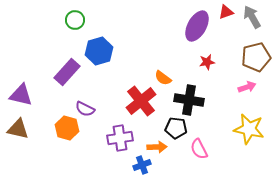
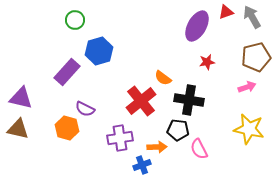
purple triangle: moved 3 px down
black pentagon: moved 2 px right, 2 px down
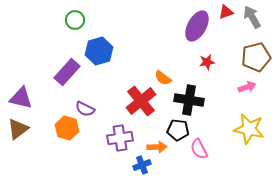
brown triangle: rotated 50 degrees counterclockwise
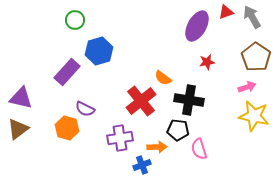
brown pentagon: rotated 24 degrees counterclockwise
yellow star: moved 5 px right, 13 px up
pink semicircle: rotated 10 degrees clockwise
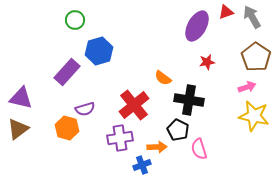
red cross: moved 7 px left, 4 px down
purple semicircle: rotated 42 degrees counterclockwise
black pentagon: rotated 20 degrees clockwise
